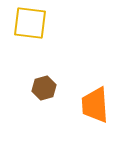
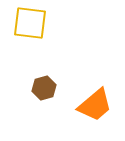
orange trapezoid: rotated 126 degrees counterclockwise
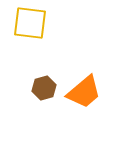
orange trapezoid: moved 11 px left, 13 px up
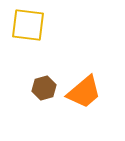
yellow square: moved 2 px left, 2 px down
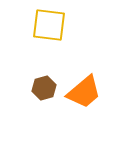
yellow square: moved 21 px right
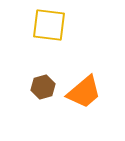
brown hexagon: moved 1 px left, 1 px up
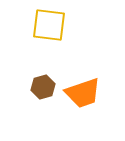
orange trapezoid: moved 1 px left, 1 px down; rotated 21 degrees clockwise
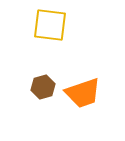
yellow square: moved 1 px right
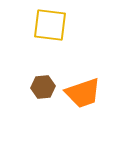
brown hexagon: rotated 10 degrees clockwise
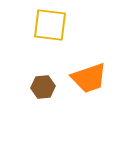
orange trapezoid: moved 6 px right, 15 px up
